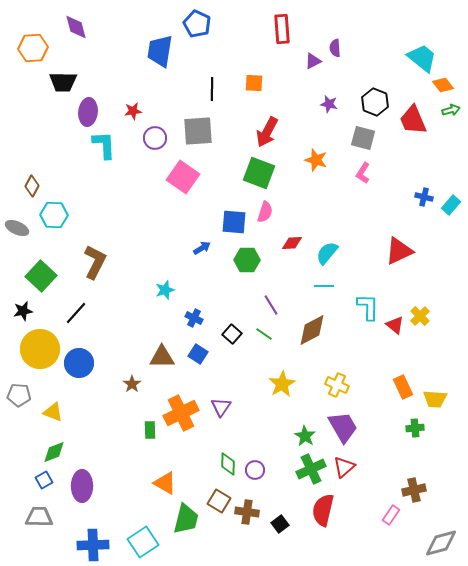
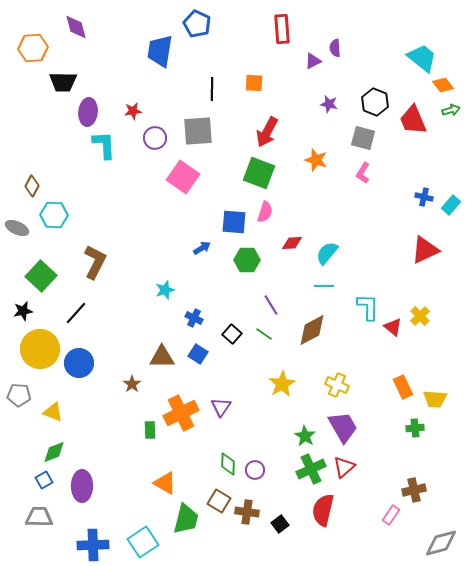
red triangle at (399, 251): moved 26 px right, 1 px up
red triangle at (395, 325): moved 2 px left, 2 px down
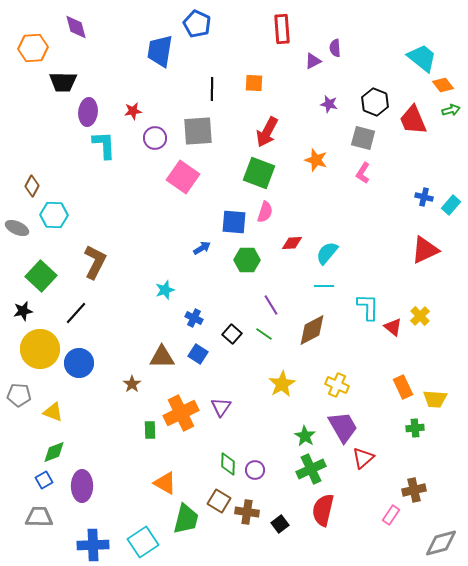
red triangle at (344, 467): moved 19 px right, 9 px up
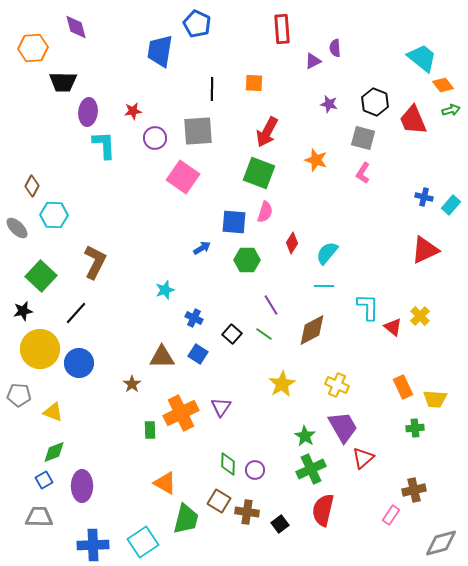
gray ellipse at (17, 228): rotated 20 degrees clockwise
red diamond at (292, 243): rotated 55 degrees counterclockwise
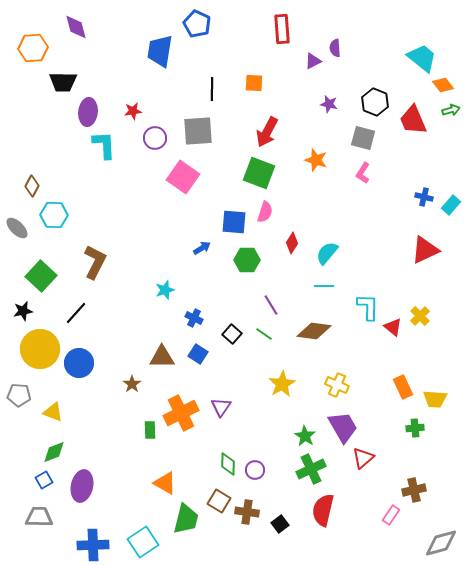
brown diamond at (312, 330): moved 2 px right, 1 px down; rotated 36 degrees clockwise
purple ellipse at (82, 486): rotated 12 degrees clockwise
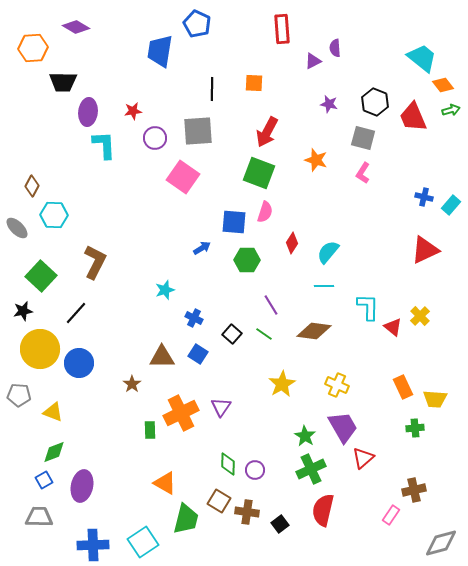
purple diamond at (76, 27): rotated 44 degrees counterclockwise
red trapezoid at (413, 120): moved 3 px up
cyan semicircle at (327, 253): moved 1 px right, 1 px up
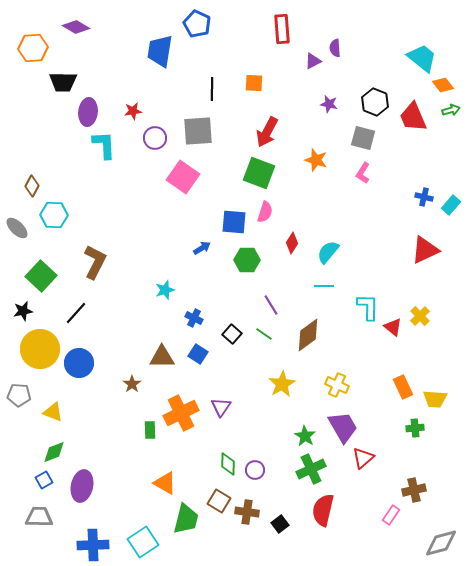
brown diamond at (314, 331): moved 6 px left, 4 px down; rotated 44 degrees counterclockwise
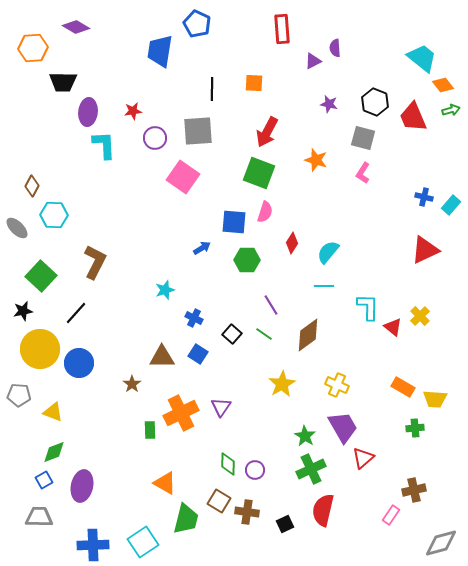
orange rectangle at (403, 387): rotated 35 degrees counterclockwise
black square at (280, 524): moved 5 px right; rotated 12 degrees clockwise
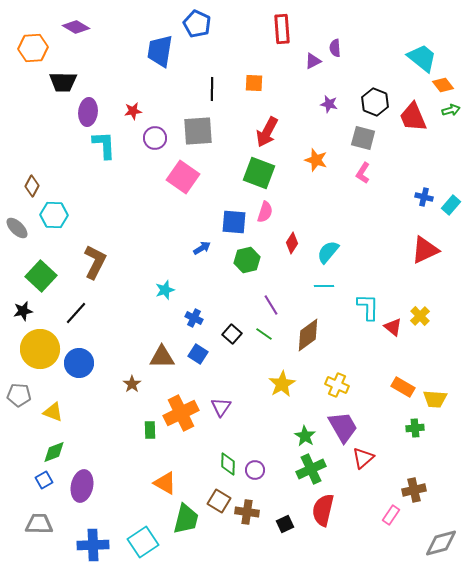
green hexagon at (247, 260): rotated 15 degrees counterclockwise
gray trapezoid at (39, 517): moved 7 px down
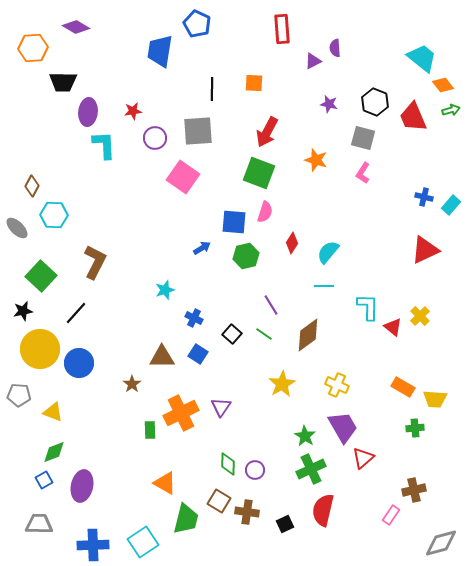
green hexagon at (247, 260): moved 1 px left, 4 px up
